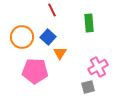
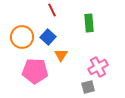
orange triangle: moved 1 px right, 2 px down
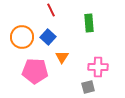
red line: moved 1 px left
orange triangle: moved 1 px right, 2 px down
pink cross: rotated 30 degrees clockwise
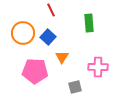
orange circle: moved 1 px right, 4 px up
gray square: moved 13 px left
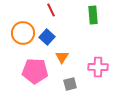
green rectangle: moved 4 px right, 8 px up
blue square: moved 1 px left
gray square: moved 5 px left, 3 px up
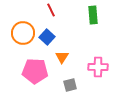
gray square: moved 1 px down
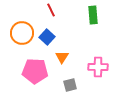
orange circle: moved 1 px left
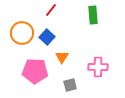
red line: rotated 64 degrees clockwise
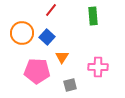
green rectangle: moved 1 px down
pink pentagon: moved 2 px right
